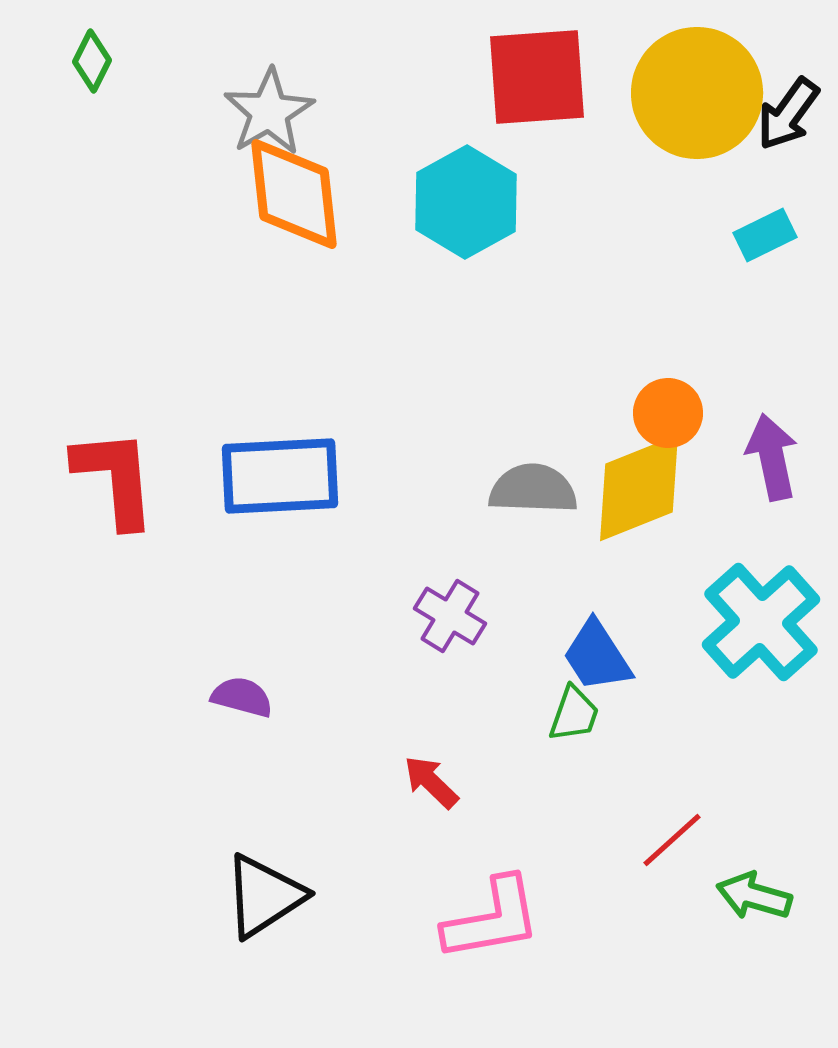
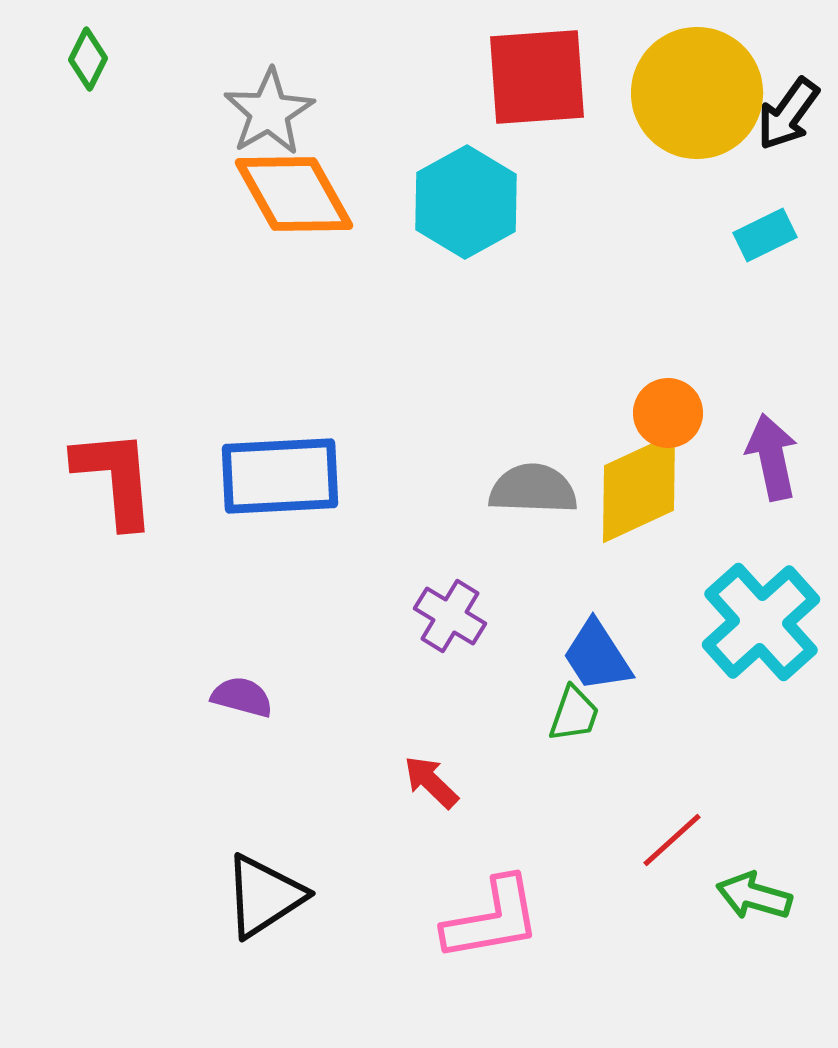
green diamond: moved 4 px left, 2 px up
orange diamond: rotated 23 degrees counterclockwise
yellow diamond: rotated 3 degrees counterclockwise
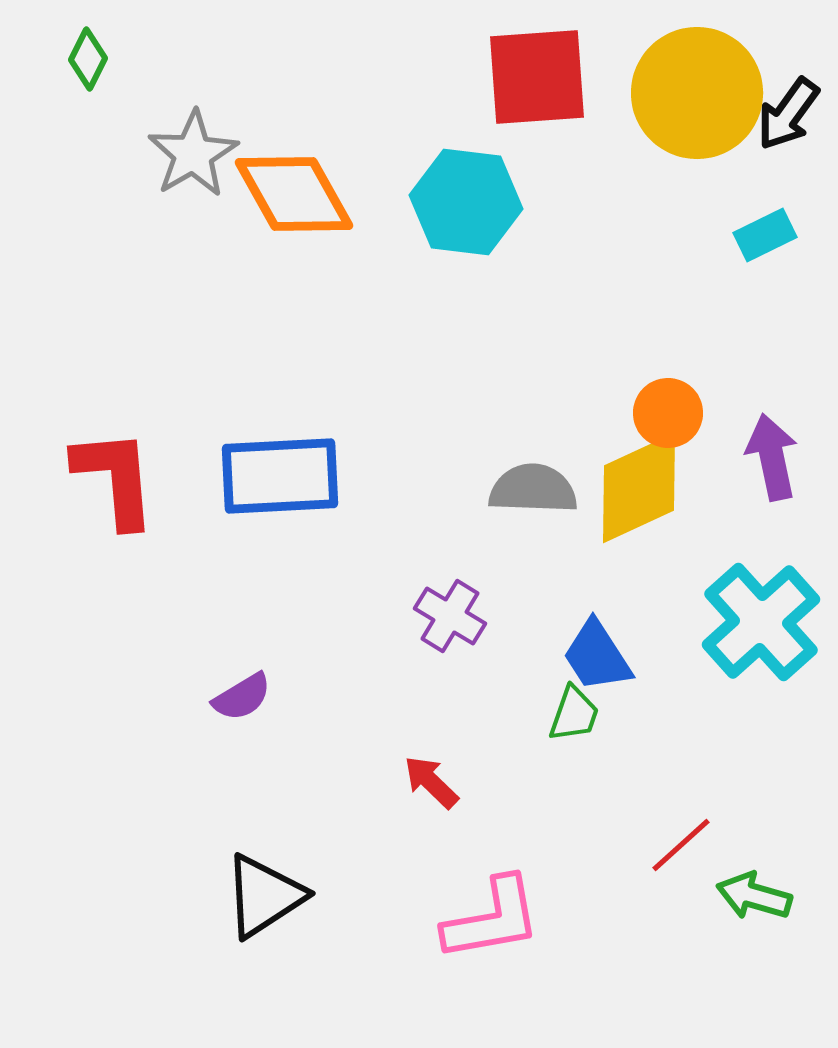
gray star: moved 76 px left, 42 px down
cyan hexagon: rotated 24 degrees counterclockwise
purple semicircle: rotated 134 degrees clockwise
red line: moved 9 px right, 5 px down
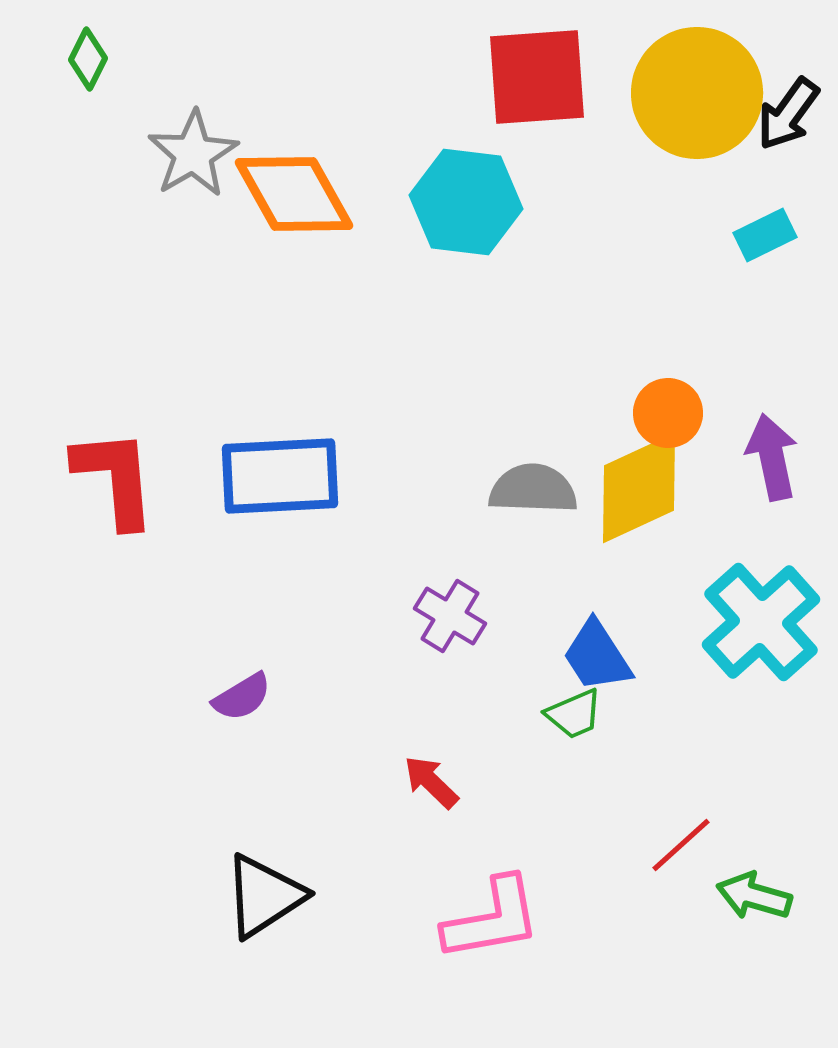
green trapezoid: rotated 48 degrees clockwise
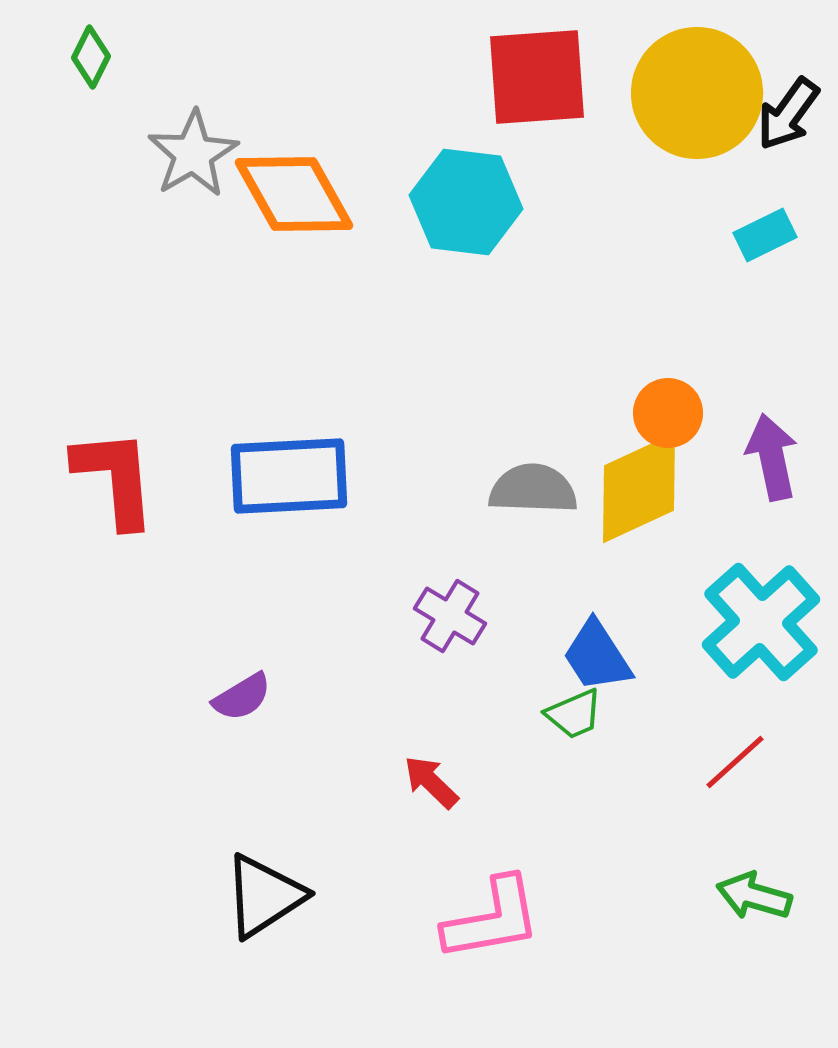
green diamond: moved 3 px right, 2 px up
blue rectangle: moved 9 px right
red line: moved 54 px right, 83 px up
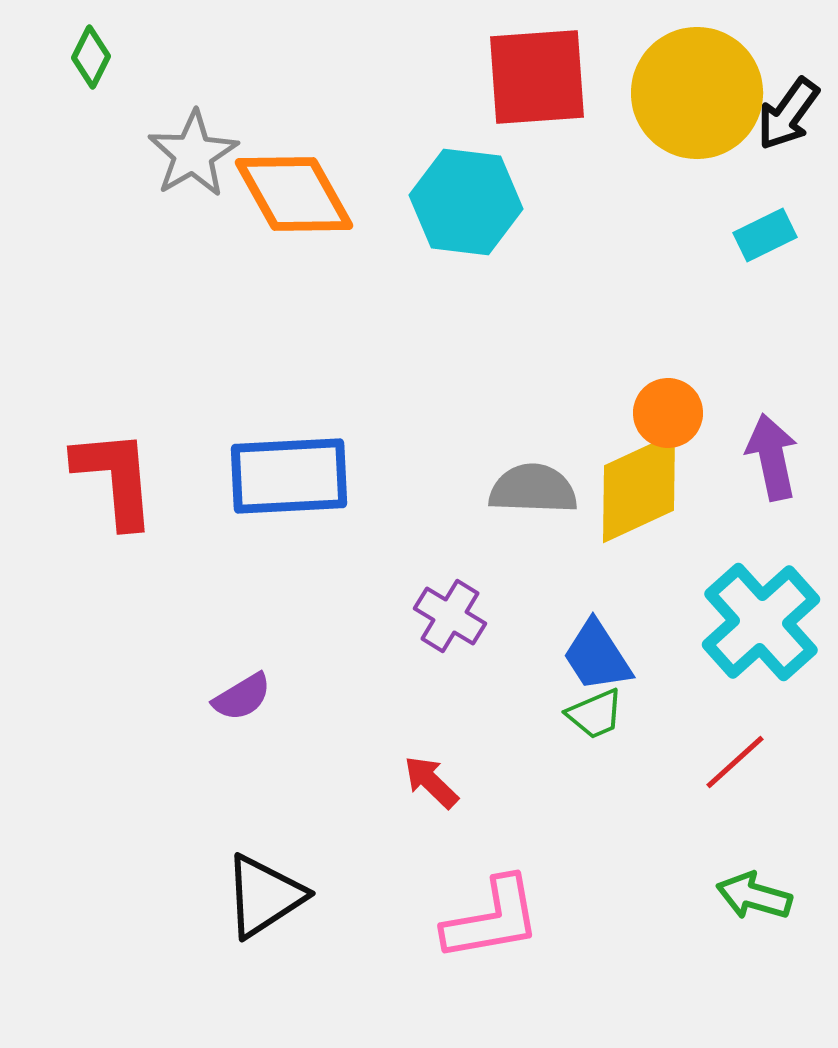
green trapezoid: moved 21 px right
